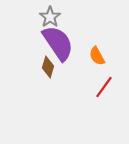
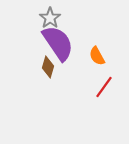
gray star: moved 1 px down
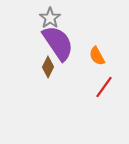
brown diamond: rotated 10 degrees clockwise
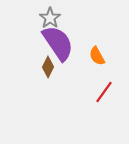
red line: moved 5 px down
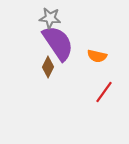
gray star: rotated 30 degrees counterclockwise
orange semicircle: rotated 48 degrees counterclockwise
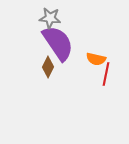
orange semicircle: moved 1 px left, 3 px down
red line: moved 2 px right, 18 px up; rotated 25 degrees counterclockwise
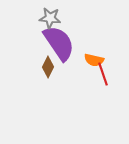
purple semicircle: moved 1 px right
orange semicircle: moved 2 px left, 1 px down
red line: moved 3 px left; rotated 30 degrees counterclockwise
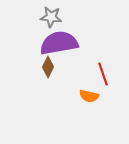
gray star: moved 1 px right, 1 px up
purple semicircle: rotated 66 degrees counterclockwise
orange semicircle: moved 5 px left, 36 px down
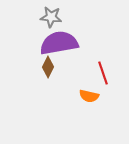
red line: moved 1 px up
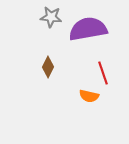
purple semicircle: moved 29 px right, 14 px up
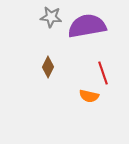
purple semicircle: moved 1 px left, 3 px up
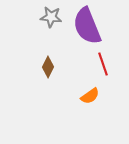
purple semicircle: rotated 102 degrees counterclockwise
red line: moved 9 px up
orange semicircle: moved 1 px right; rotated 48 degrees counterclockwise
